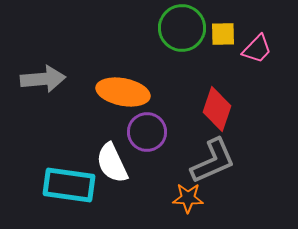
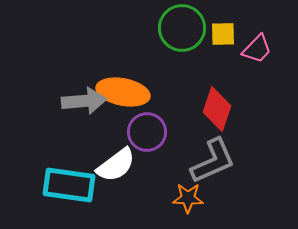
gray arrow: moved 41 px right, 22 px down
white semicircle: moved 4 px right, 2 px down; rotated 102 degrees counterclockwise
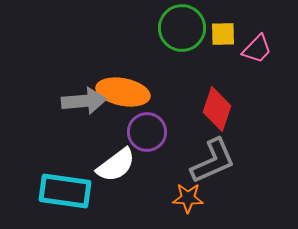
cyan rectangle: moved 4 px left, 6 px down
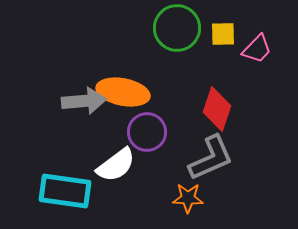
green circle: moved 5 px left
gray L-shape: moved 2 px left, 3 px up
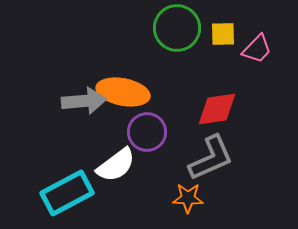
red diamond: rotated 63 degrees clockwise
cyan rectangle: moved 2 px right, 2 px down; rotated 36 degrees counterclockwise
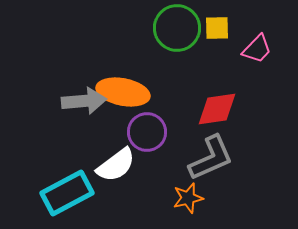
yellow square: moved 6 px left, 6 px up
orange star: rotated 16 degrees counterclockwise
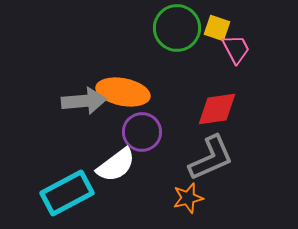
yellow square: rotated 20 degrees clockwise
pink trapezoid: moved 21 px left; rotated 72 degrees counterclockwise
purple circle: moved 5 px left
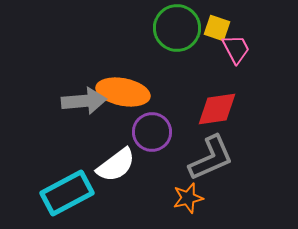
purple circle: moved 10 px right
